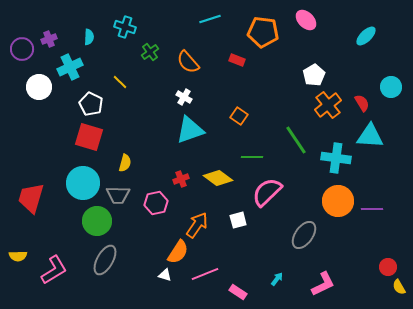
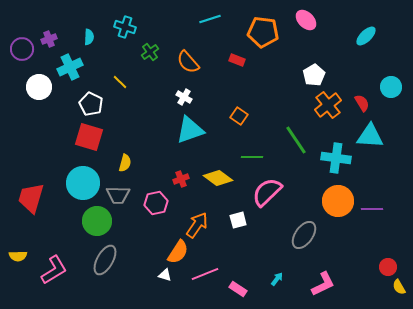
pink rectangle at (238, 292): moved 3 px up
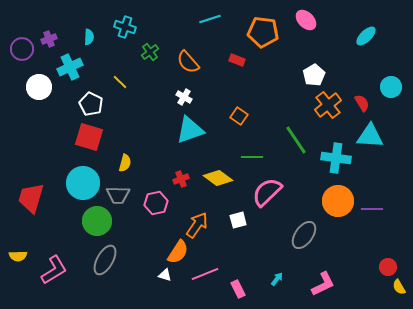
pink rectangle at (238, 289): rotated 30 degrees clockwise
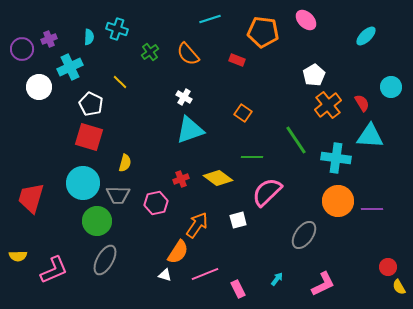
cyan cross at (125, 27): moved 8 px left, 2 px down
orange semicircle at (188, 62): moved 8 px up
orange square at (239, 116): moved 4 px right, 3 px up
pink L-shape at (54, 270): rotated 8 degrees clockwise
